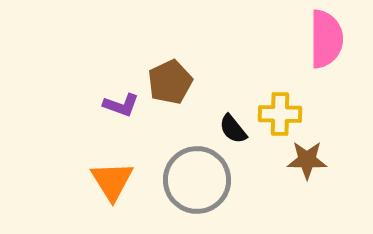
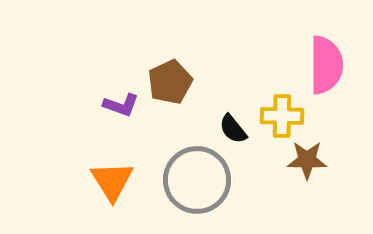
pink semicircle: moved 26 px down
yellow cross: moved 2 px right, 2 px down
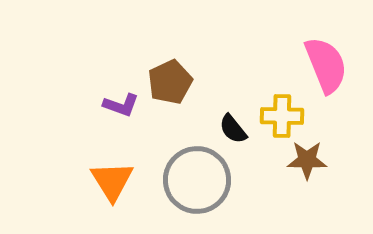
pink semicircle: rotated 22 degrees counterclockwise
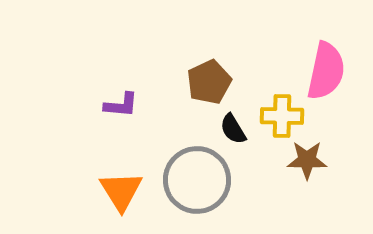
pink semicircle: moved 6 px down; rotated 34 degrees clockwise
brown pentagon: moved 39 px right
purple L-shape: rotated 15 degrees counterclockwise
black semicircle: rotated 8 degrees clockwise
orange triangle: moved 9 px right, 10 px down
